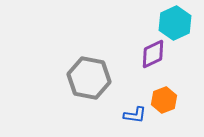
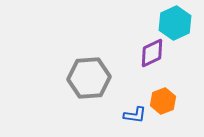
purple diamond: moved 1 px left, 1 px up
gray hexagon: rotated 15 degrees counterclockwise
orange hexagon: moved 1 px left, 1 px down
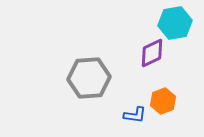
cyan hexagon: rotated 16 degrees clockwise
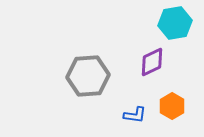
purple diamond: moved 9 px down
gray hexagon: moved 1 px left, 2 px up
orange hexagon: moved 9 px right, 5 px down; rotated 10 degrees counterclockwise
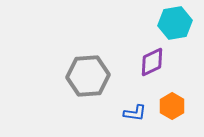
blue L-shape: moved 2 px up
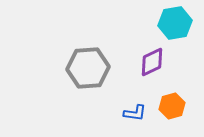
gray hexagon: moved 8 px up
orange hexagon: rotated 15 degrees clockwise
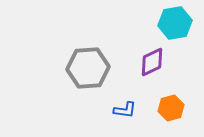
orange hexagon: moved 1 px left, 2 px down
blue L-shape: moved 10 px left, 3 px up
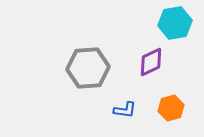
purple diamond: moved 1 px left
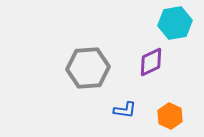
orange hexagon: moved 1 px left, 8 px down; rotated 20 degrees counterclockwise
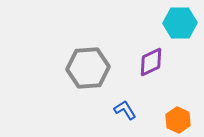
cyan hexagon: moved 5 px right; rotated 8 degrees clockwise
blue L-shape: rotated 130 degrees counterclockwise
orange hexagon: moved 8 px right, 4 px down
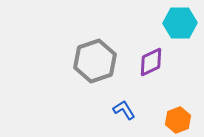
gray hexagon: moved 7 px right, 7 px up; rotated 15 degrees counterclockwise
blue L-shape: moved 1 px left
orange hexagon: rotated 15 degrees clockwise
